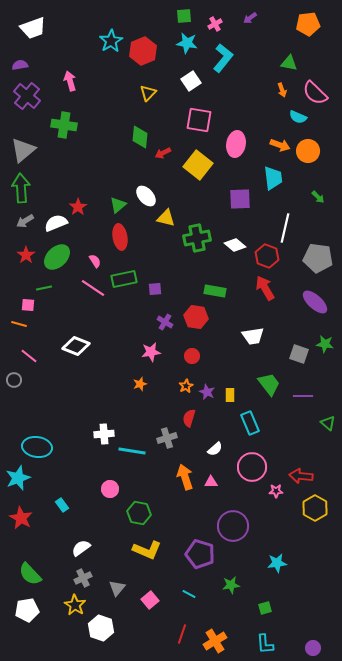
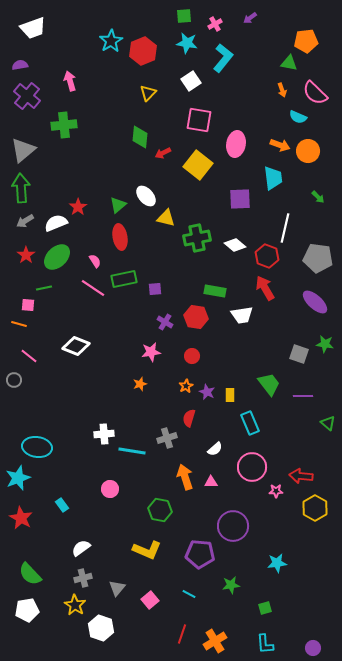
orange pentagon at (308, 24): moved 2 px left, 17 px down
green cross at (64, 125): rotated 15 degrees counterclockwise
white trapezoid at (253, 336): moved 11 px left, 21 px up
green hexagon at (139, 513): moved 21 px right, 3 px up
purple pentagon at (200, 554): rotated 12 degrees counterclockwise
gray cross at (83, 578): rotated 12 degrees clockwise
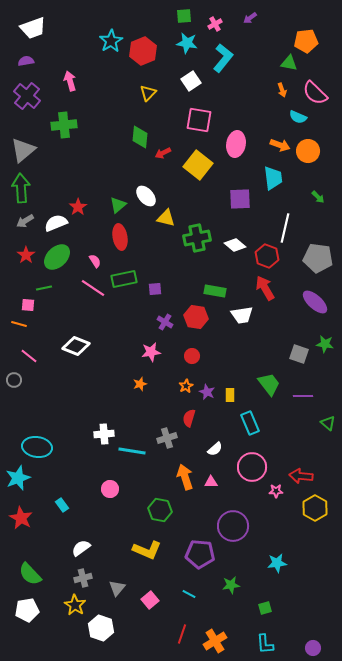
purple semicircle at (20, 65): moved 6 px right, 4 px up
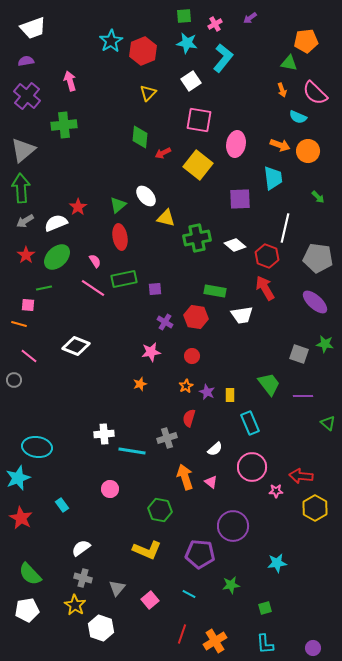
pink triangle at (211, 482): rotated 40 degrees clockwise
gray cross at (83, 578): rotated 30 degrees clockwise
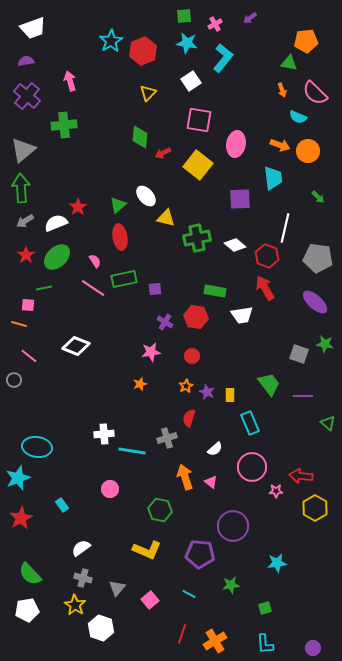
red star at (21, 518): rotated 15 degrees clockwise
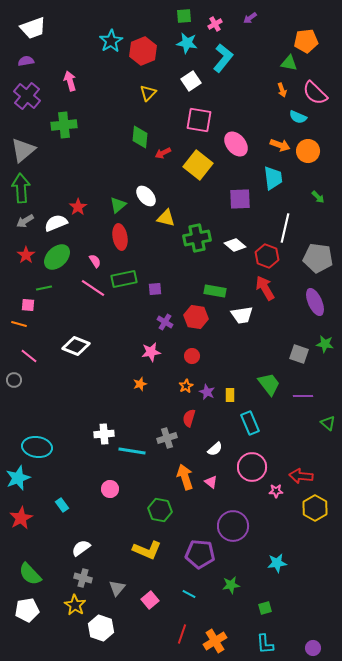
pink ellipse at (236, 144): rotated 50 degrees counterclockwise
purple ellipse at (315, 302): rotated 24 degrees clockwise
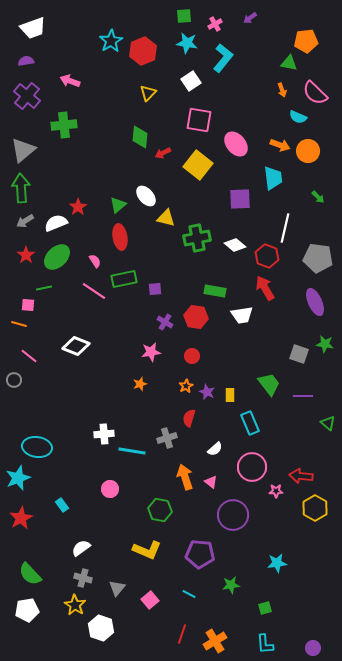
pink arrow at (70, 81): rotated 54 degrees counterclockwise
pink line at (93, 288): moved 1 px right, 3 px down
purple circle at (233, 526): moved 11 px up
